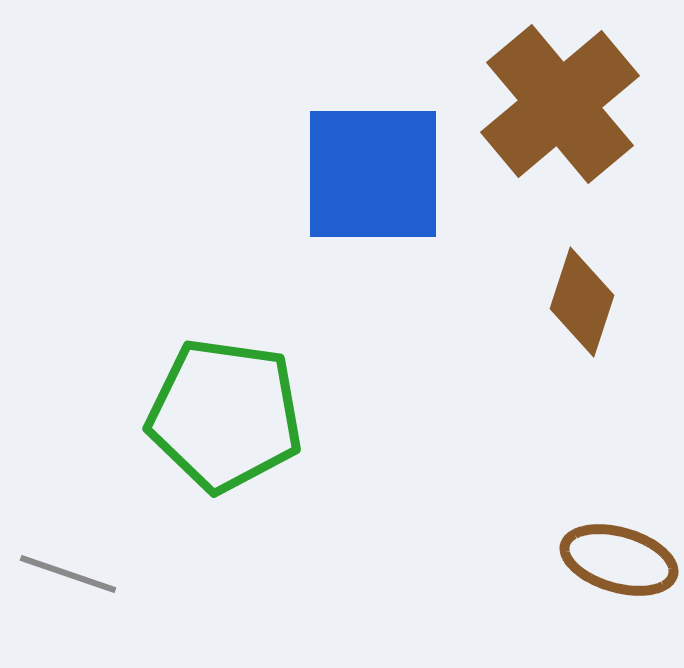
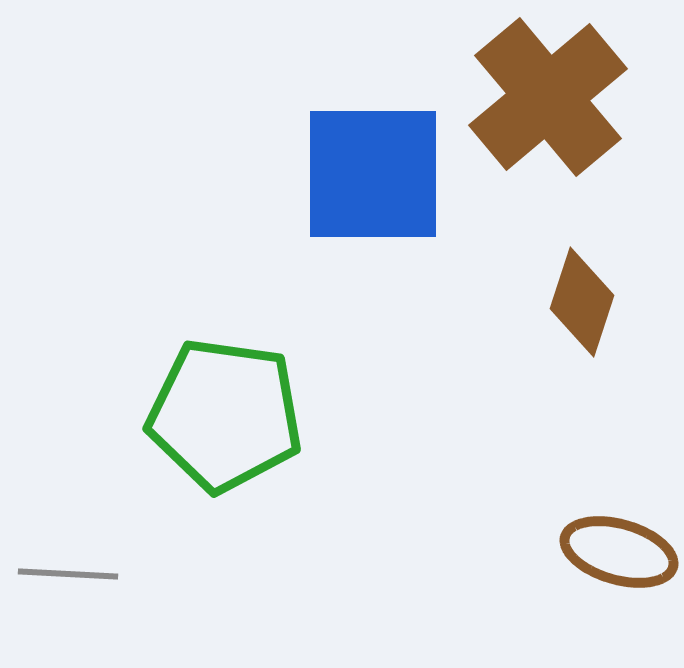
brown cross: moved 12 px left, 7 px up
brown ellipse: moved 8 px up
gray line: rotated 16 degrees counterclockwise
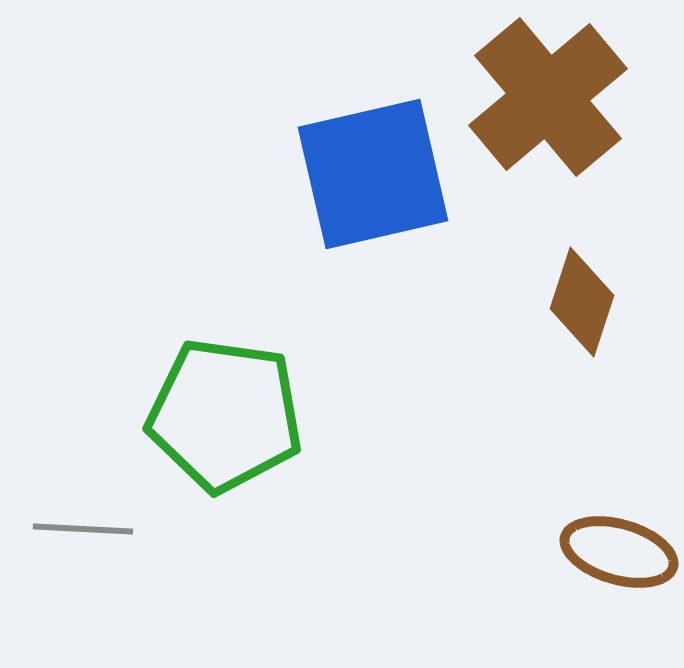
blue square: rotated 13 degrees counterclockwise
gray line: moved 15 px right, 45 px up
